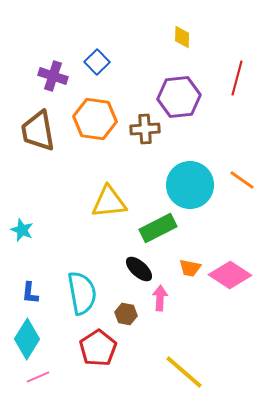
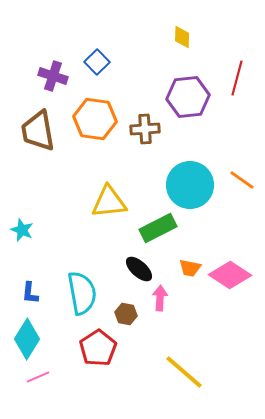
purple hexagon: moved 9 px right
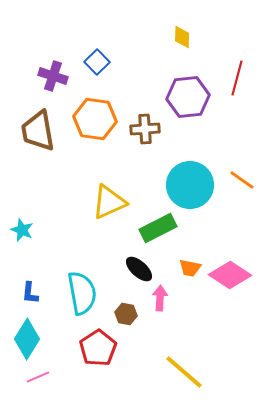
yellow triangle: rotated 18 degrees counterclockwise
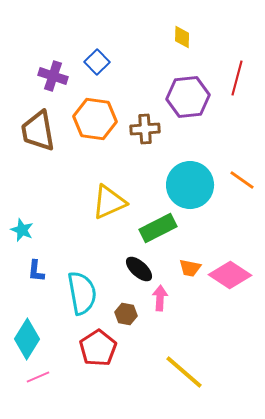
blue L-shape: moved 6 px right, 22 px up
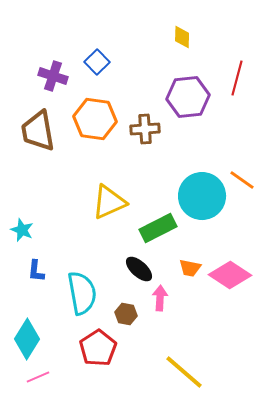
cyan circle: moved 12 px right, 11 px down
